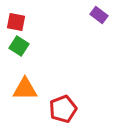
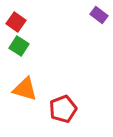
red square: rotated 24 degrees clockwise
orange triangle: rotated 16 degrees clockwise
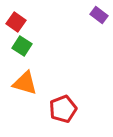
green square: moved 3 px right
orange triangle: moved 6 px up
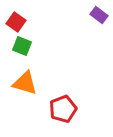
green square: rotated 12 degrees counterclockwise
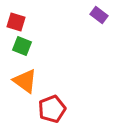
red square: rotated 18 degrees counterclockwise
orange triangle: moved 2 px up; rotated 20 degrees clockwise
red pentagon: moved 11 px left
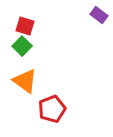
red square: moved 9 px right, 4 px down
green square: rotated 24 degrees clockwise
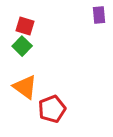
purple rectangle: rotated 48 degrees clockwise
orange triangle: moved 6 px down
